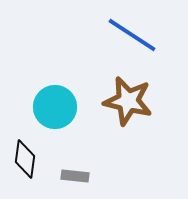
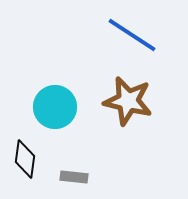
gray rectangle: moved 1 px left, 1 px down
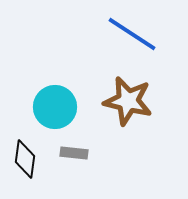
blue line: moved 1 px up
gray rectangle: moved 24 px up
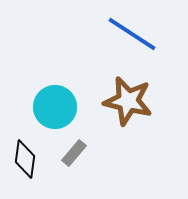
gray rectangle: rotated 56 degrees counterclockwise
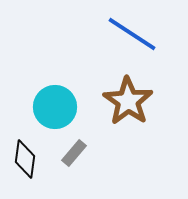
brown star: rotated 21 degrees clockwise
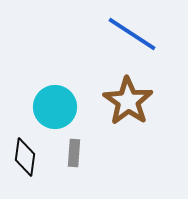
gray rectangle: rotated 36 degrees counterclockwise
black diamond: moved 2 px up
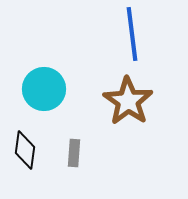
blue line: rotated 50 degrees clockwise
cyan circle: moved 11 px left, 18 px up
black diamond: moved 7 px up
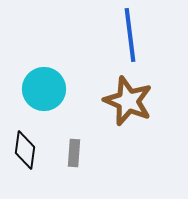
blue line: moved 2 px left, 1 px down
brown star: rotated 12 degrees counterclockwise
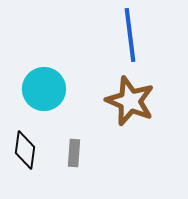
brown star: moved 2 px right
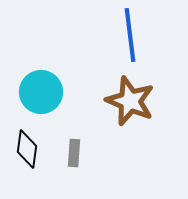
cyan circle: moved 3 px left, 3 px down
black diamond: moved 2 px right, 1 px up
